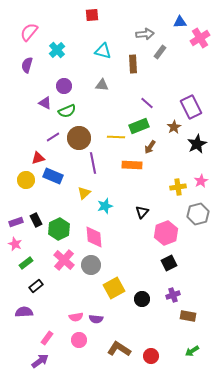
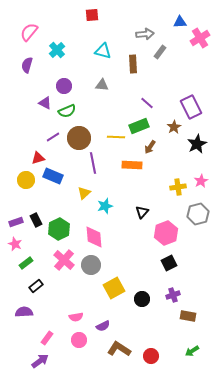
purple semicircle at (96, 319): moved 7 px right, 7 px down; rotated 32 degrees counterclockwise
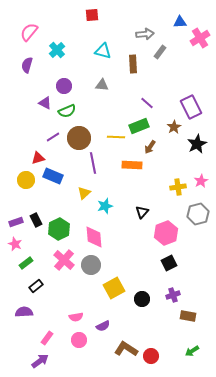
brown L-shape at (119, 349): moved 7 px right
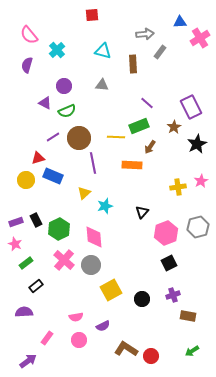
pink semicircle at (29, 32): moved 3 px down; rotated 78 degrees counterclockwise
gray hexagon at (198, 214): moved 13 px down
yellow square at (114, 288): moved 3 px left, 2 px down
purple arrow at (40, 361): moved 12 px left
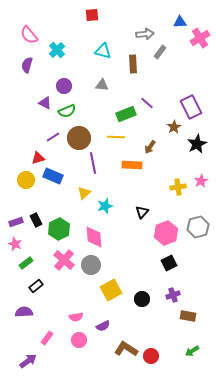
green rectangle at (139, 126): moved 13 px left, 12 px up
